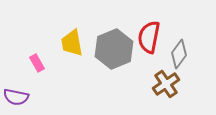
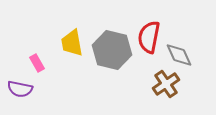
gray hexagon: moved 2 px left, 1 px down; rotated 24 degrees counterclockwise
gray diamond: moved 1 px down; rotated 60 degrees counterclockwise
purple semicircle: moved 4 px right, 8 px up
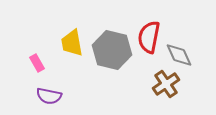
purple semicircle: moved 29 px right, 7 px down
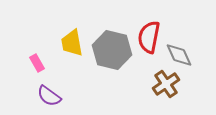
purple semicircle: rotated 25 degrees clockwise
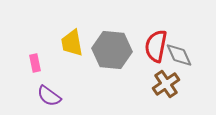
red semicircle: moved 7 px right, 9 px down
gray hexagon: rotated 9 degrees counterclockwise
pink rectangle: moved 2 px left; rotated 18 degrees clockwise
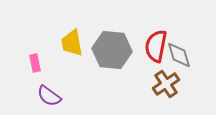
gray diamond: rotated 8 degrees clockwise
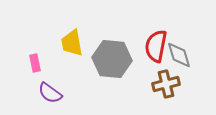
gray hexagon: moved 9 px down
brown cross: rotated 20 degrees clockwise
purple semicircle: moved 1 px right, 3 px up
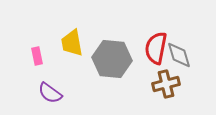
red semicircle: moved 2 px down
pink rectangle: moved 2 px right, 7 px up
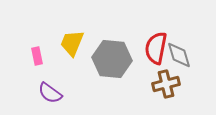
yellow trapezoid: rotated 32 degrees clockwise
